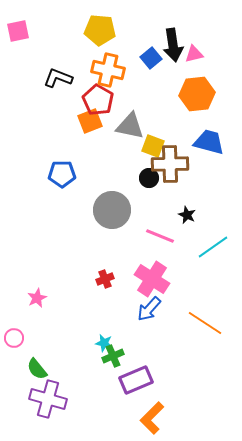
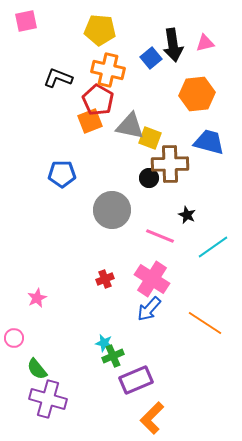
pink square: moved 8 px right, 10 px up
pink triangle: moved 11 px right, 11 px up
yellow square: moved 3 px left, 8 px up
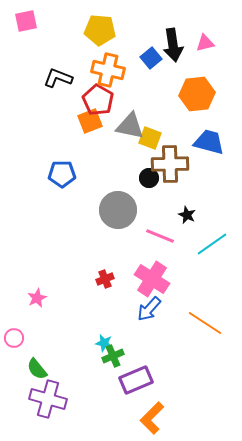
gray circle: moved 6 px right
cyan line: moved 1 px left, 3 px up
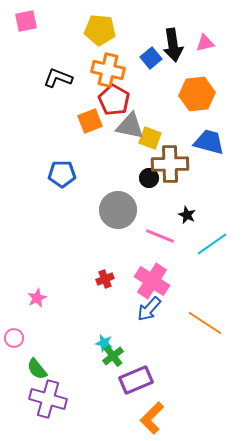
red pentagon: moved 16 px right
pink cross: moved 2 px down
green cross: rotated 15 degrees counterclockwise
